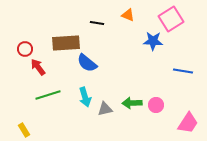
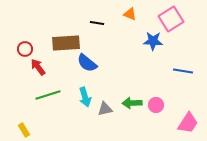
orange triangle: moved 2 px right, 1 px up
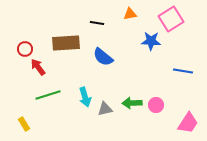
orange triangle: rotated 32 degrees counterclockwise
blue star: moved 2 px left
blue semicircle: moved 16 px right, 6 px up
yellow rectangle: moved 6 px up
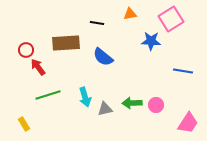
red circle: moved 1 px right, 1 px down
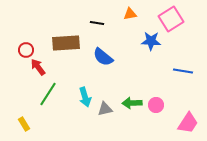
green line: moved 1 px up; rotated 40 degrees counterclockwise
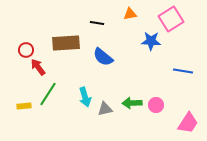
yellow rectangle: moved 18 px up; rotated 64 degrees counterclockwise
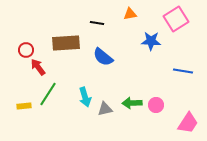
pink square: moved 5 px right
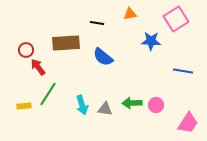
cyan arrow: moved 3 px left, 8 px down
gray triangle: rotated 21 degrees clockwise
